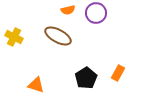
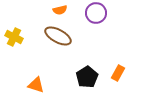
orange semicircle: moved 8 px left
black pentagon: moved 1 px right, 1 px up
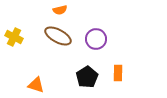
purple circle: moved 26 px down
orange rectangle: rotated 28 degrees counterclockwise
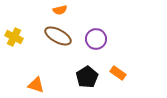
orange rectangle: rotated 56 degrees counterclockwise
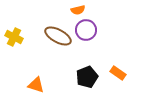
orange semicircle: moved 18 px right
purple circle: moved 10 px left, 9 px up
black pentagon: rotated 10 degrees clockwise
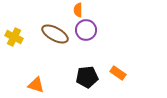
orange semicircle: rotated 104 degrees clockwise
brown ellipse: moved 3 px left, 2 px up
black pentagon: rotated 15 degrees clockwise
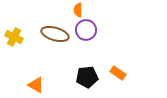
brown ellipse: rotated 12 degrees counterclockwise
orange triangle: rotated 12 degrees clockwise
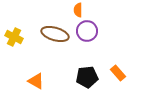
purple circle: moved 1 px right, 1 px down
orange rectangle: rotated 14 degrees clockwise
orange triangle: moved 4 px up
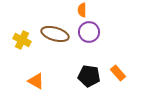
orange semicircle: moved 4 px right
purple circle: moved 2 px right, 1 px down
yellow cross: moved 8 px right, 3 px down
black pentagon: moved 2 px right, 1 px up; rotated 15 degrees clockwise
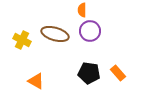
purple circle: moved 1 px right, 1 px up
black pentagon: moved 3 px up
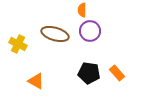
yellow cross: moved 4 px left, 4 px down
orange rectangle: moved 1 px left
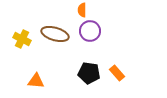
yellow cross: moved 4 px right, 5 px up
orange triangle: rotated 24 degrees counterclockwise
